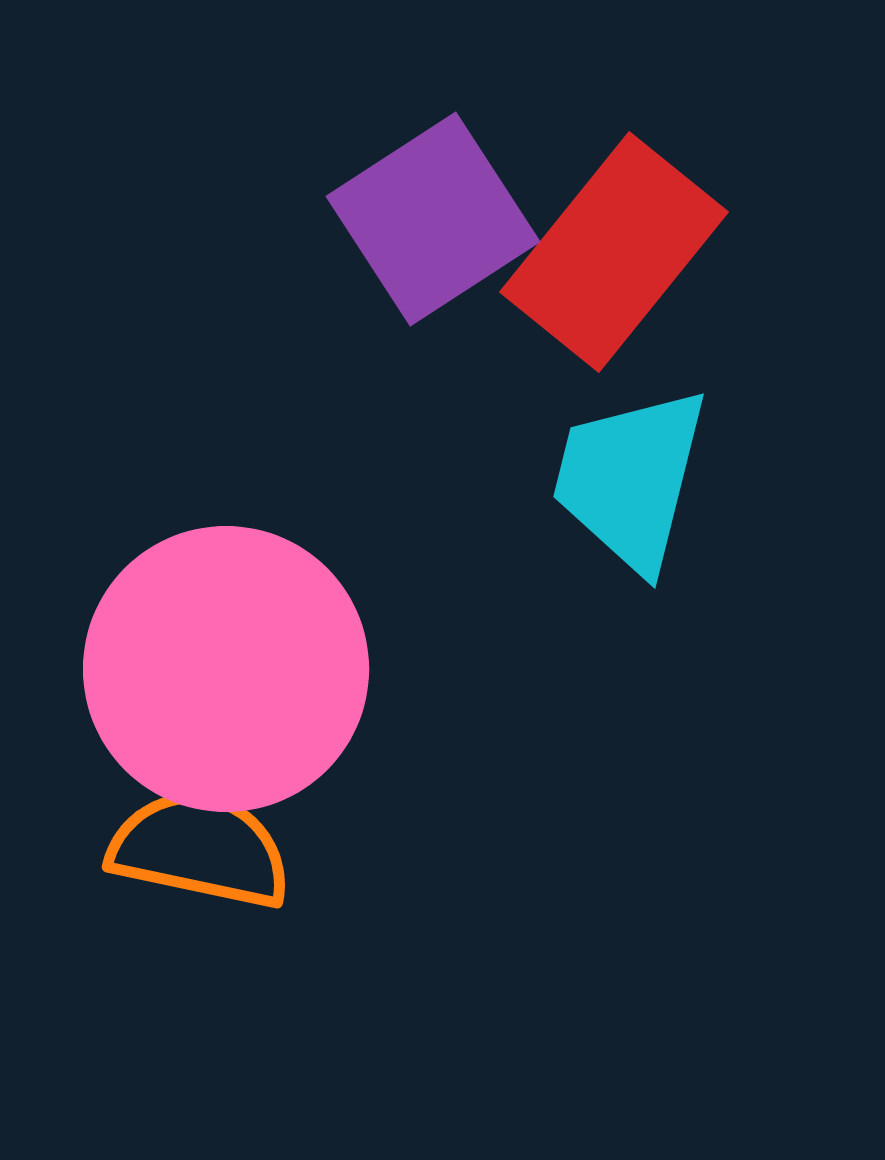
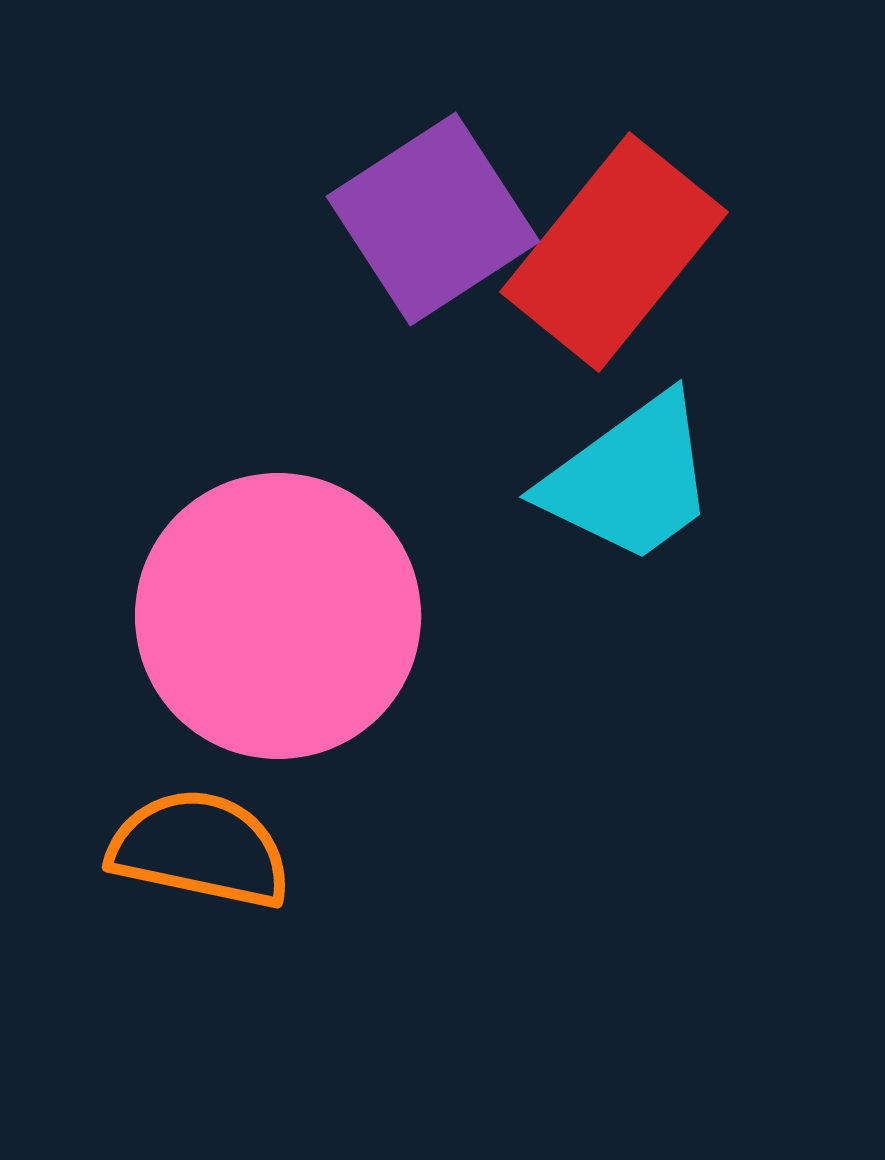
cyan trapezoid: rotated 140 degrees counterclockwise
pink circle: moved 52 px right, 53 px up
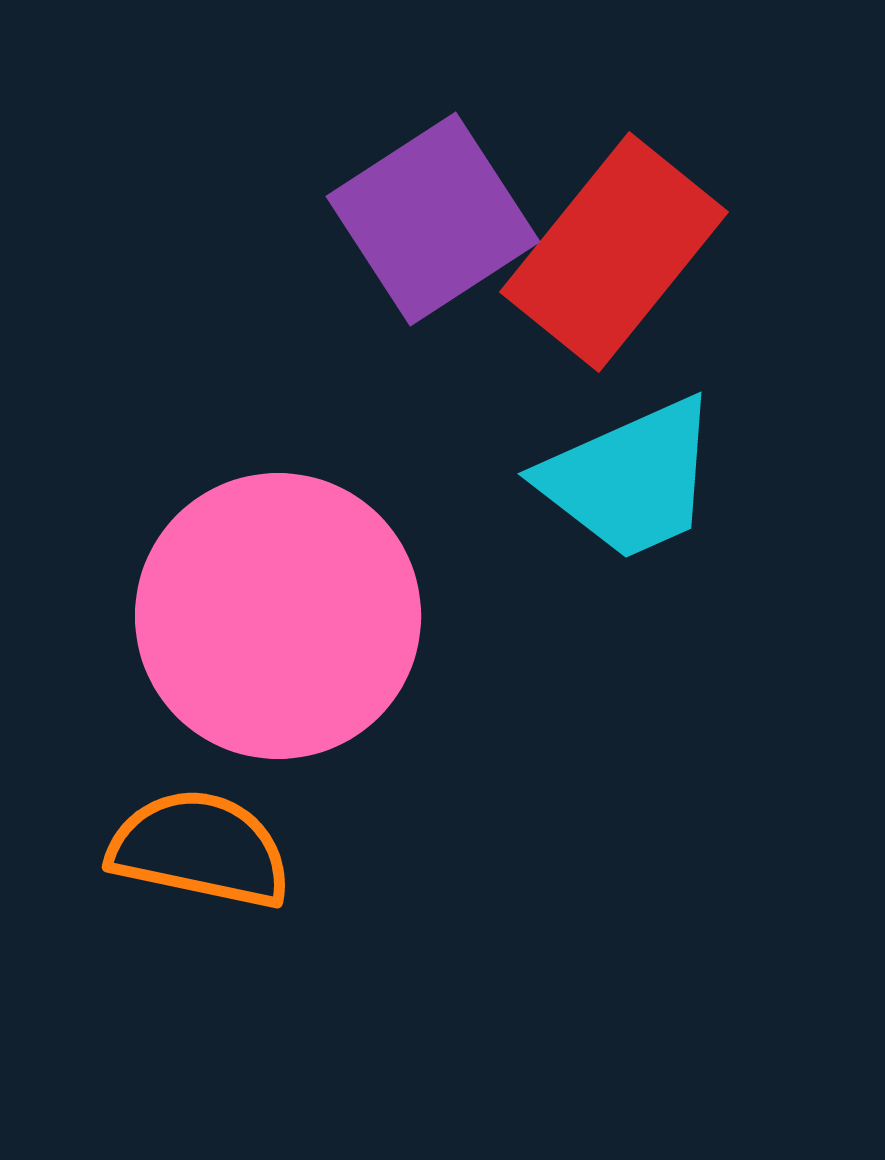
cyan trapezoid: rotated 12 degrees clockwise
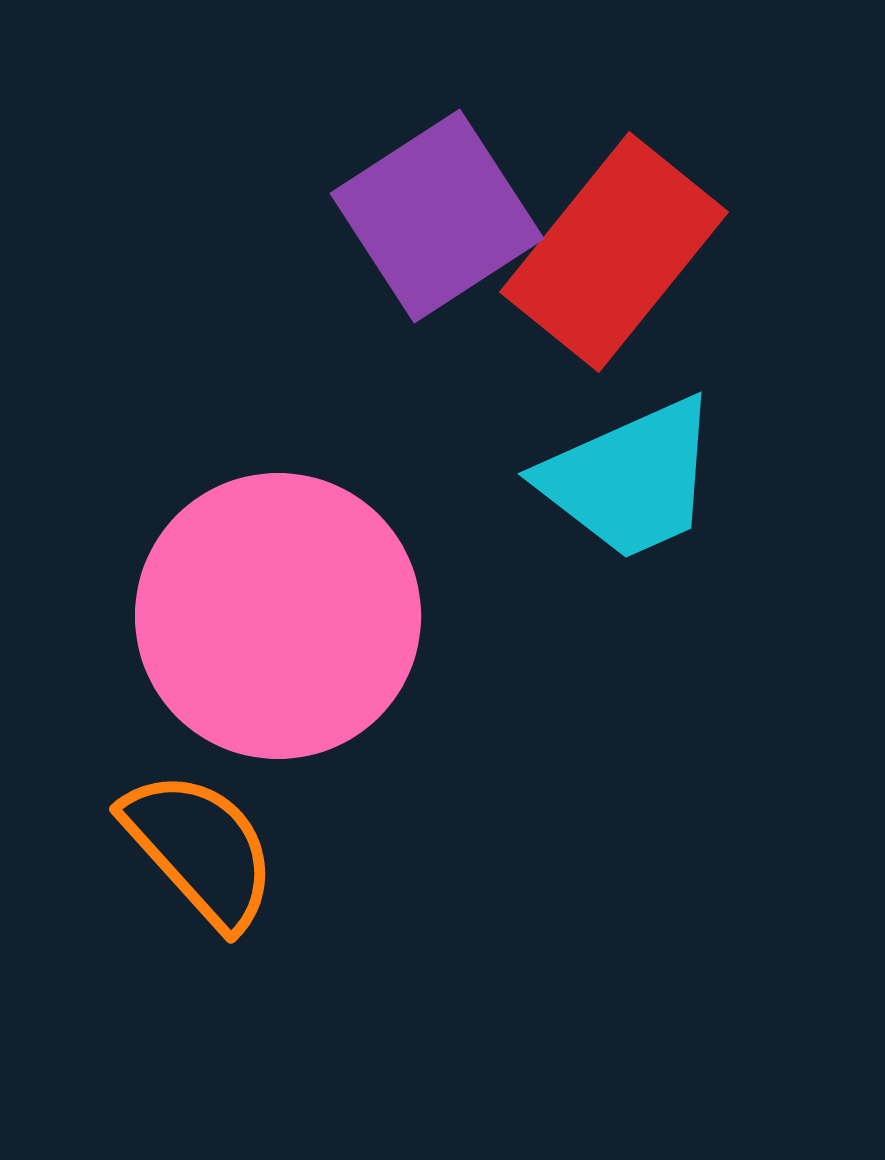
purple square: moved 4 px right, 3 px up
orange semicircle: rotated 36 degrees clockwise
